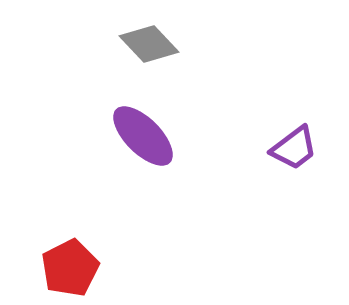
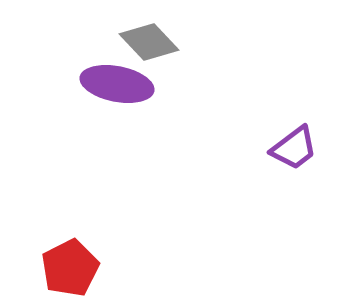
gray diamond: moved 2 px up
purple ellipse: moved 26 px left, 52 px up; rotated 34 degrees counterclockwise
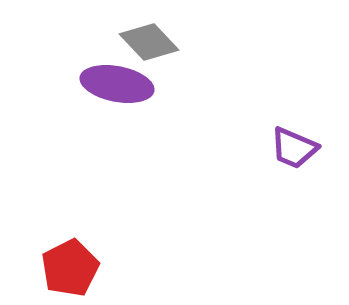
purple trapezoid: rotated 60 degrees clockwise
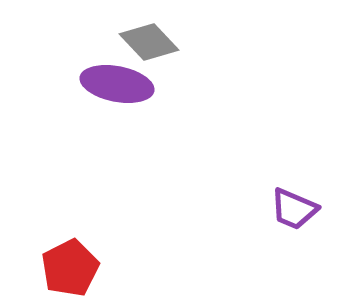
purple trapezoid: moved 61 px down
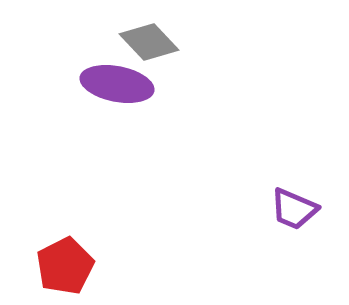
red pentagon: moved 5 px left, 2 px up
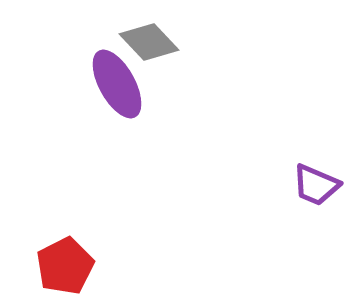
purple ellipse: rotated 50 degrees clockwise
purple trapezoid: moved 22 px right, 24 px up
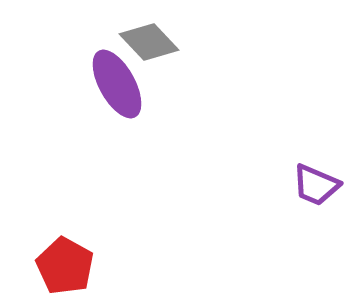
red pentagon: rotated 16 degrees counterclockwise
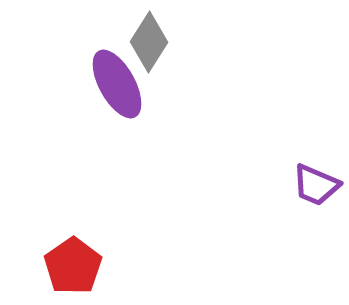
gray diamond: rotated 76 degrees clockwise
red pentagon: moved 8 px right; rotated 8 degrees clockwise
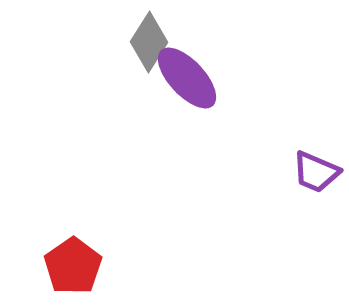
purple ellipse: moved 70 px right, 6 px up; rotated 14 degrees counterclockwise
purple trapezoid: moved 13 px up
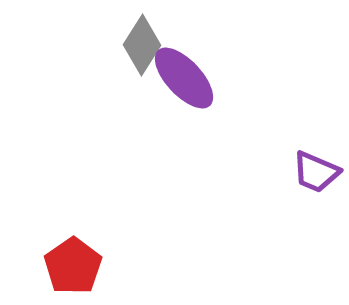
gray diamond: moved 7 px left, 3 px down
purple ellipse: moved 3 px left
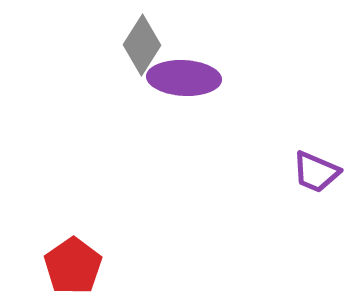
purple ellipse: rotated 44 degrees counterclockwise
